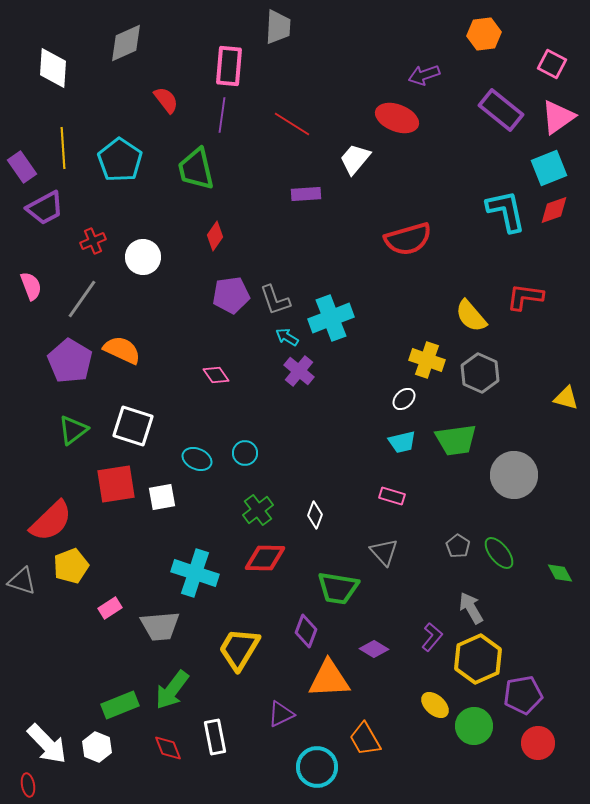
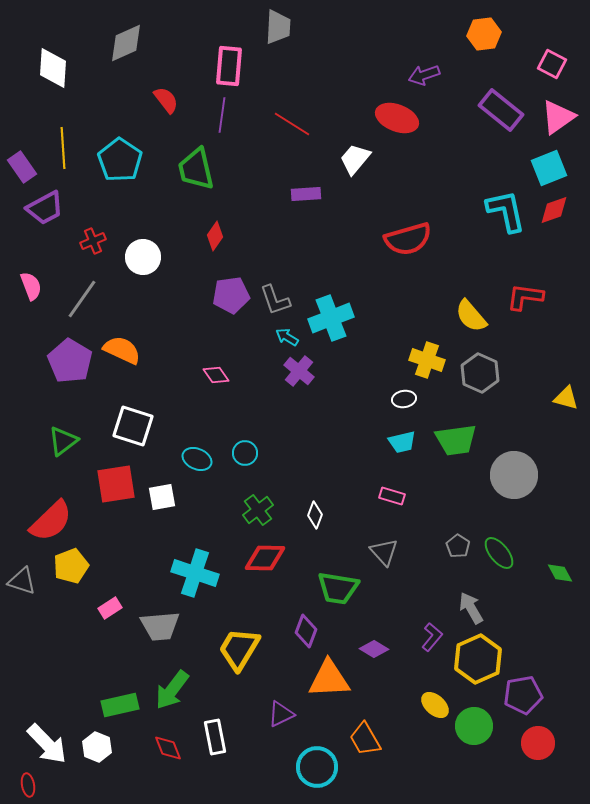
white ellipse at (404, 399): rotated 35 degrees clockwise
green triangle at (73, 430): moved 10 px left, 11 px down
green rectangle at (120, 705): rotated 9 degrees clockwise
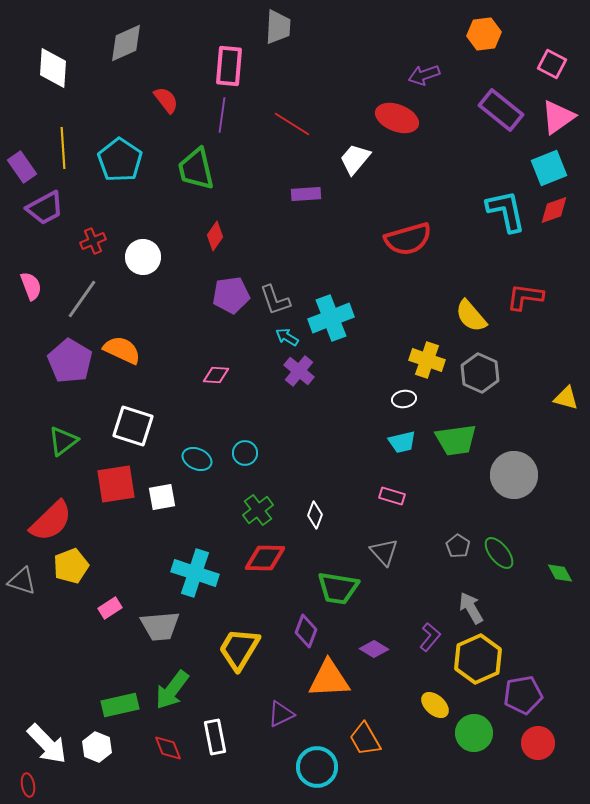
pink diamond at (216, 375): rotated 52 degrees counterclockwise
purple L-shape at (432, 637): moved 2 px left
green circle at (474, 726): moved 7 px down
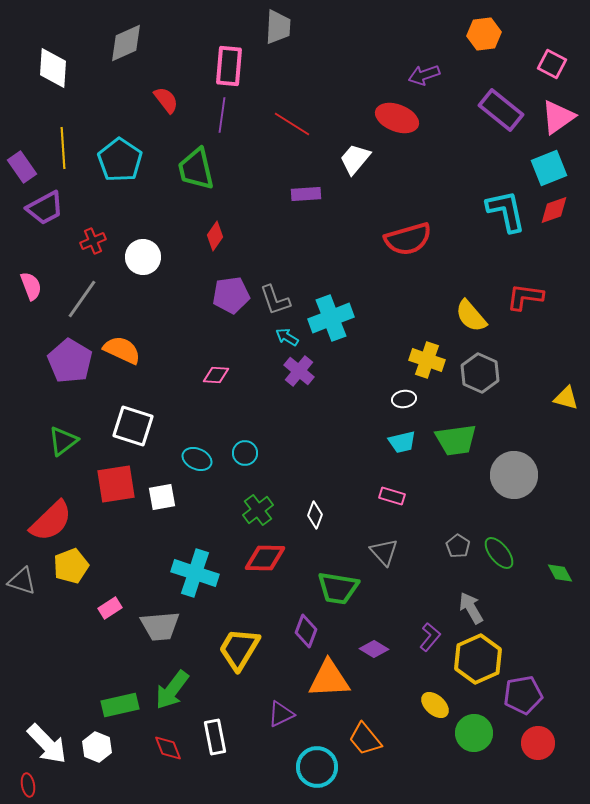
orange trapezoid at (365, 739): rotated 9 degrees counterclockwise
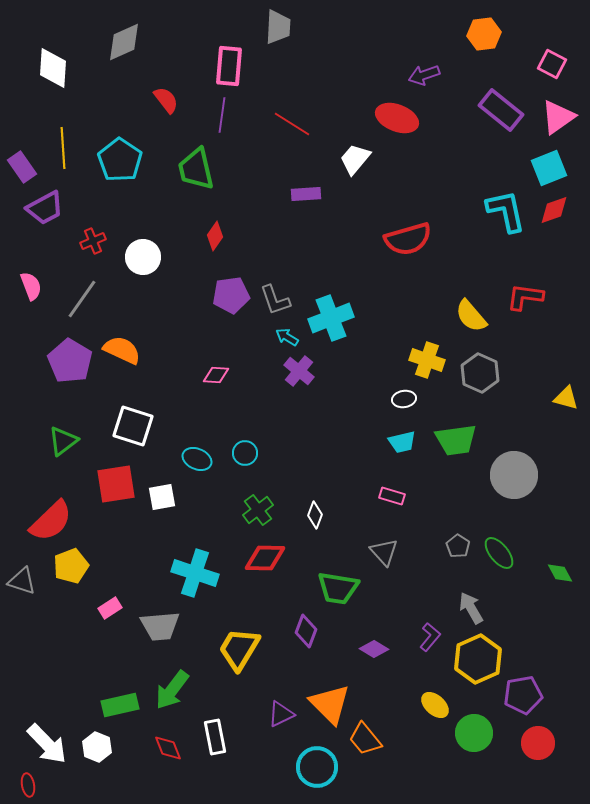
gray diamond at (126, 43): moved 2 px left, 1 px up
orange triangle at (329, 679): moved 1 px right, 25 px down; rotated 48 degrees clockwise
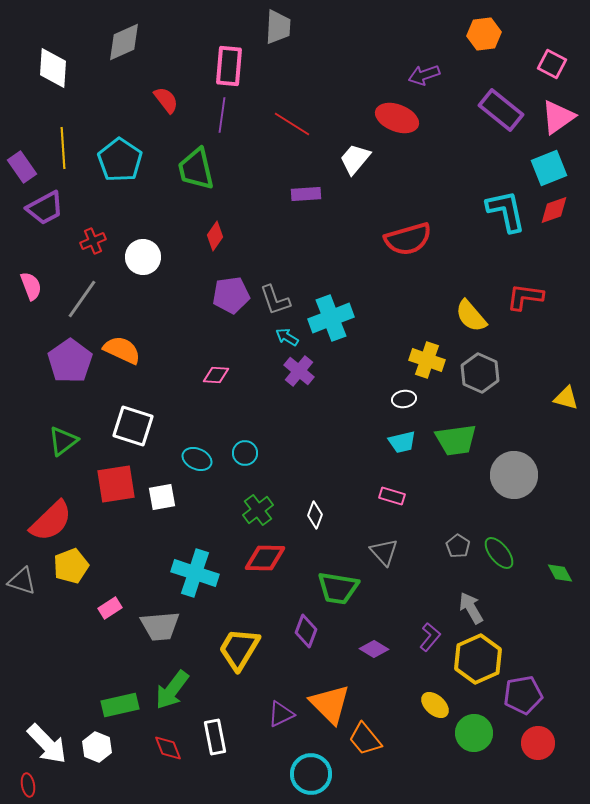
purple pentagon at (70, 361): rotated 6 degrees clockwise
cyan circle at (317, 767): moved 6 px left, 7 px down
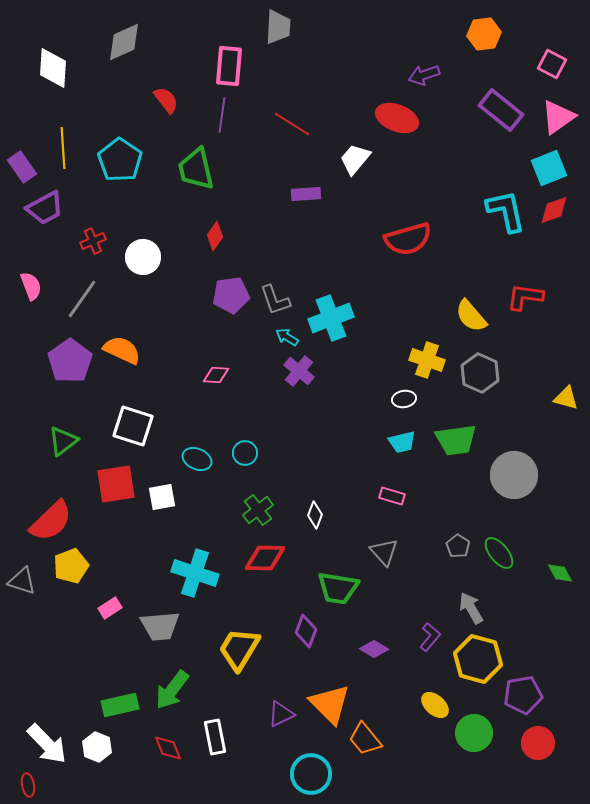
yellow hexagon at (478, 659): rotated 21 degrees counterclockwise
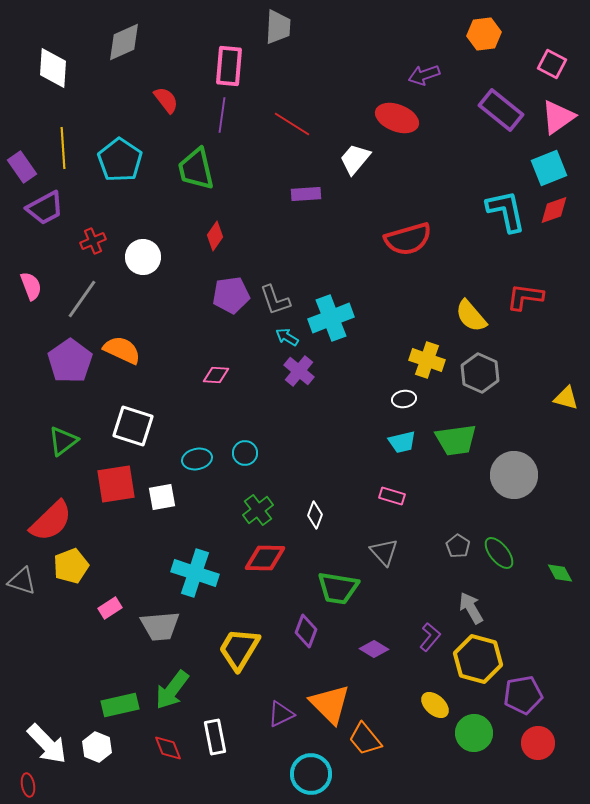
cyan ellipse at (197, 459): rotated 36 degrees counterclockwise
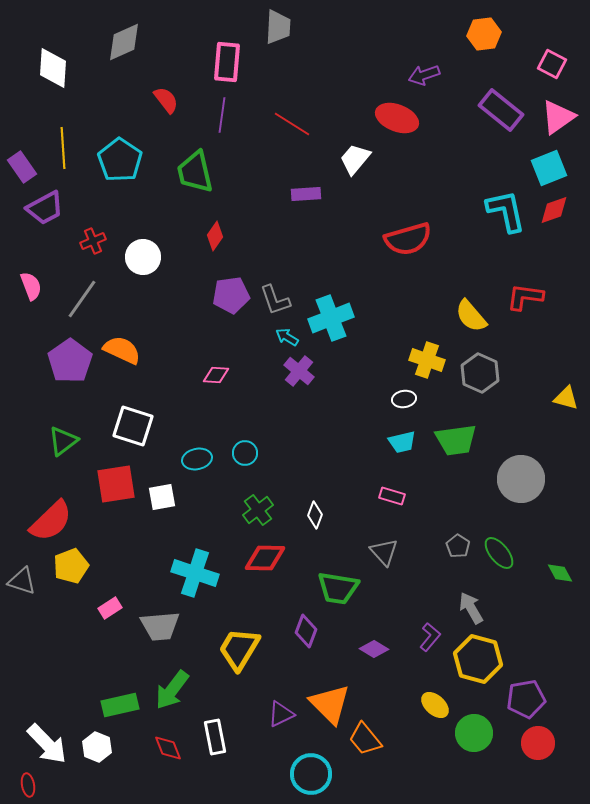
pink rectangle at (229, 66): moved 2 px left, 4 px up
green trapezoid at (196, 169): moved 1 px left, 3 px down
gray circle at (514, 475): moved 7 px right, 4 px down
purple pentagon at (523, 695): moved 3 px right, 4 px down
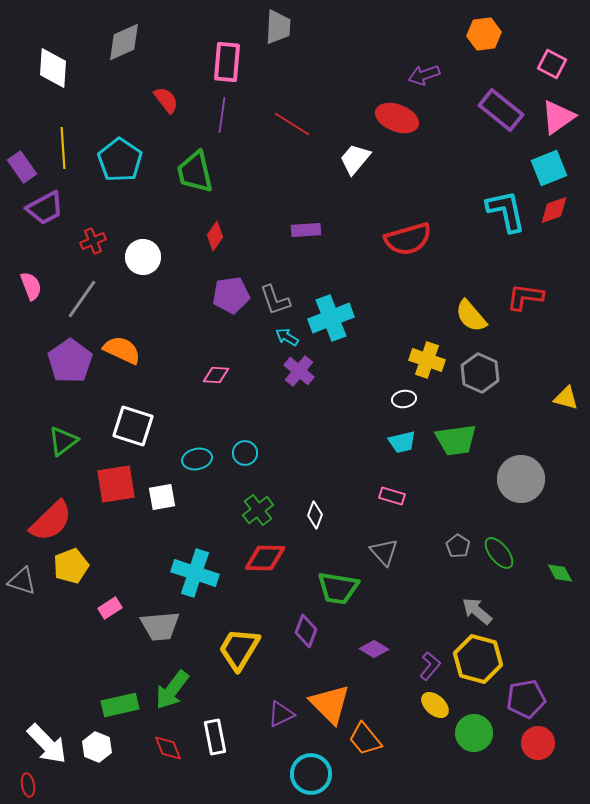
purple rectangle at (306, 194): moved 36 px down
gray arrow at (471, 608): moved 6 px right, 3 px down; rotated 20 degrees counterclockwise
purple L-shape at (430, 637): moved 29 px down
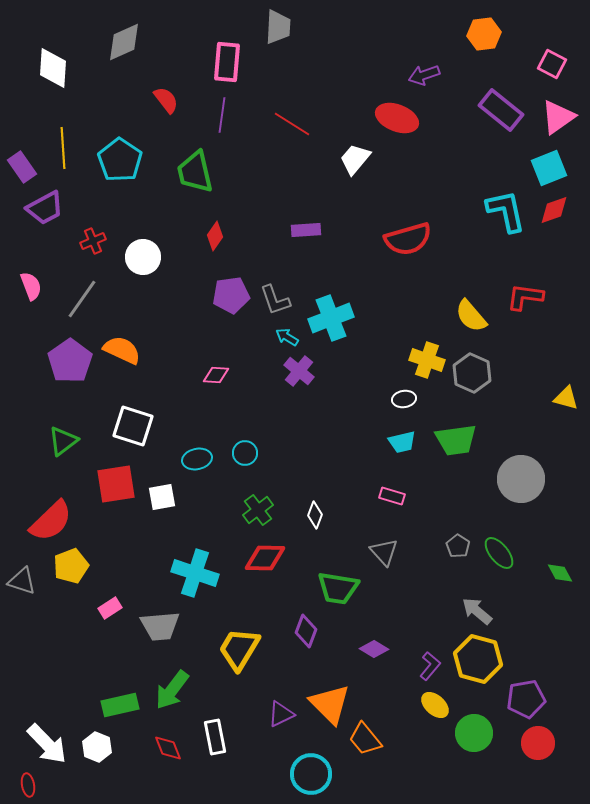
gray hexagon at (480, 373): moved 8 px left
